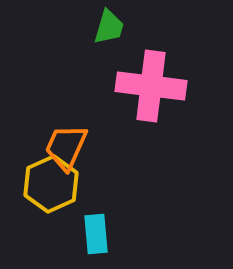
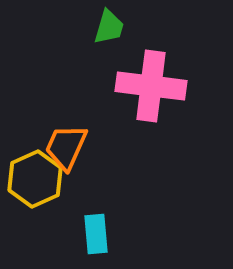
yellow hexagon: moved 16 px left, 5 px up
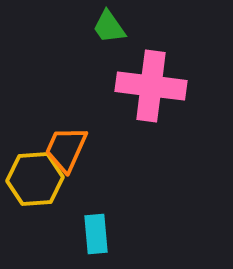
green trapezoid: rotated 129 degrees clockwise
orange trapezoid: moved 2 px down
yellow hexagon: rotated 20 degrees clockwise
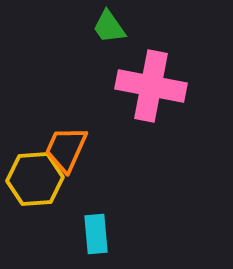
pink cross: rotated 4 degrees clockwise
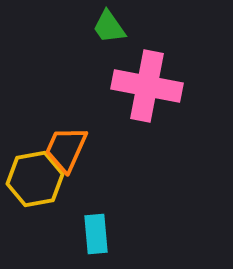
pink cross: moved 4 px left
yellow hexagon: rotated 6 degrees counterclockwise
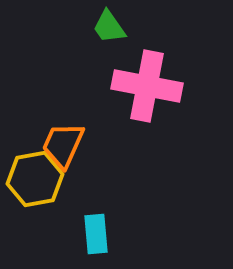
orange trapezoid: moved 3 px left, 4 px up
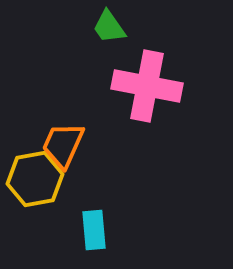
cyan rectangle: moved 2 px left, 4 px up
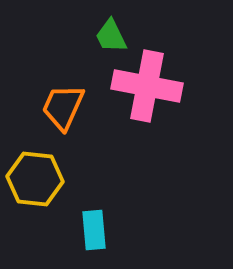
green trapezoid: moved 2 px right, 9 px down; rotated 9 degrees clockwise
orange trapezoid: moved 38 px up
yellow hexagon: rotated 16 degrees clockwise
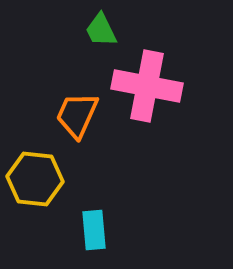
green trapezoid: moved 10 px left, 6 px up
orange trapezoid: moved 14 px right, 8 px down
